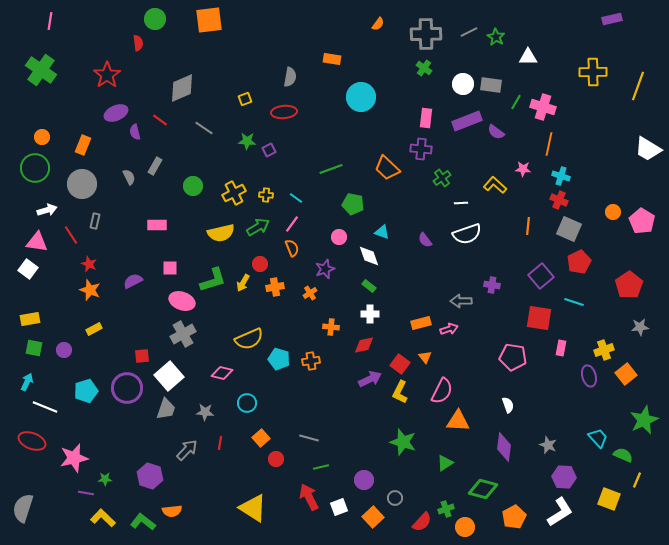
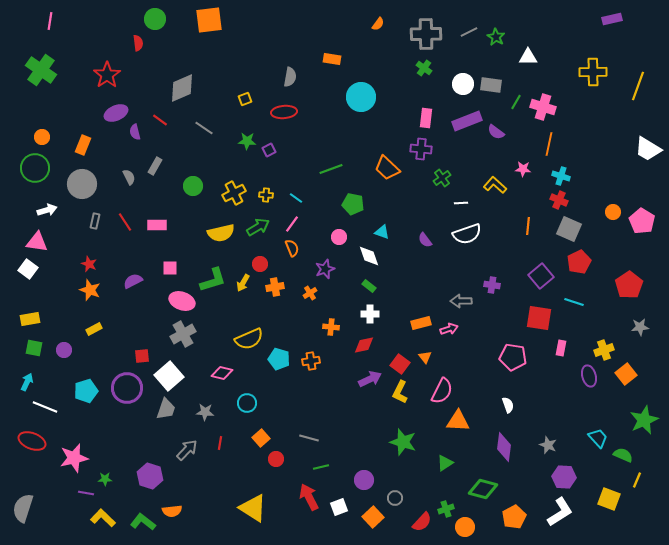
red line at (71, 235): moved 54 px right, 13 px up
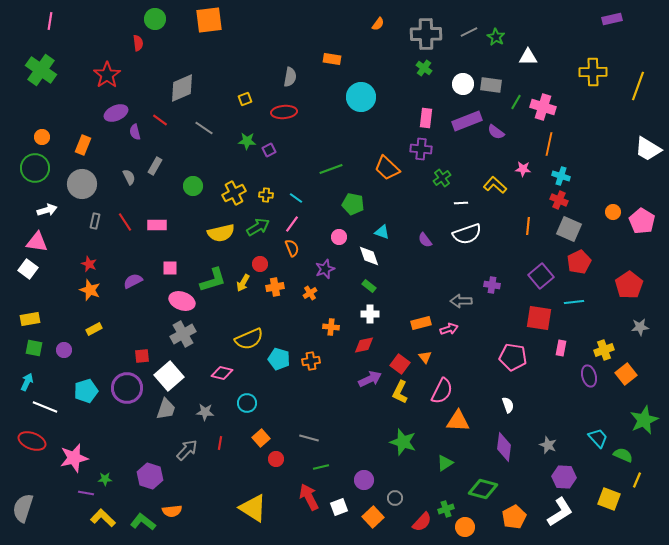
cyan line at (574, 302): rotated 24 degrees counterclockwise
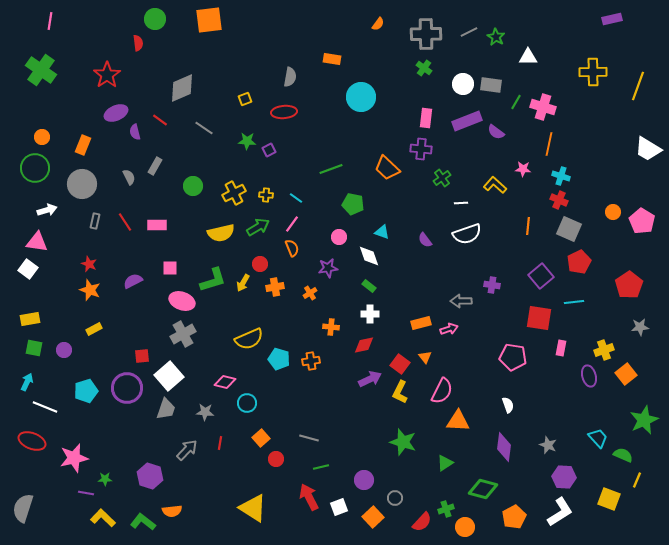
purple star at (325, 269): moved 3 px right, 1 px up; rotated 12 degrees clockwise
pink diamond at (222, 373): moved 3 px right, 9 px down
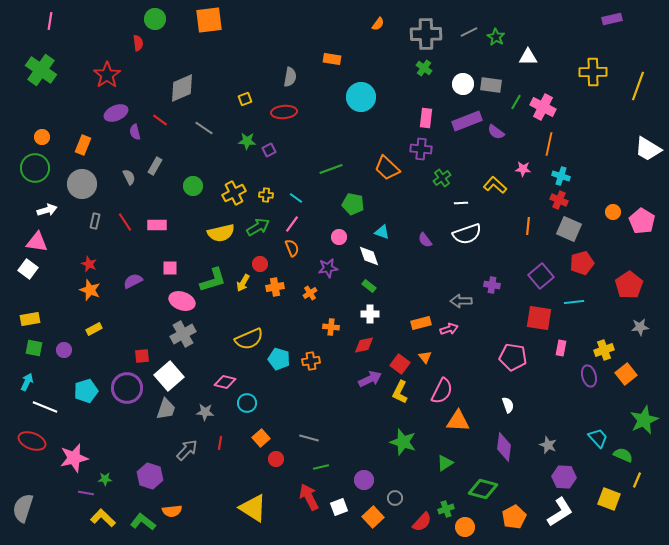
pink cross at (543, 107): rotated 10 degrees clockwise
red pentagon at (579, 262): moved 3 px right, 1 px down; rotated 10 degrees clockwise
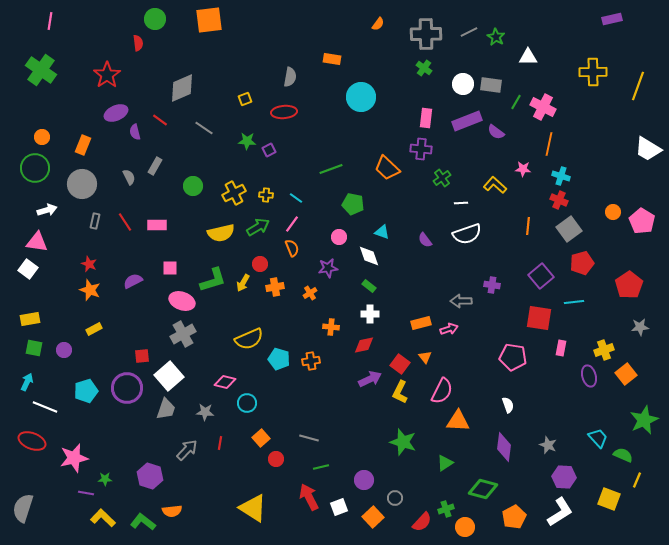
gray square at (569, 229): rotated 30 degrees clockwise
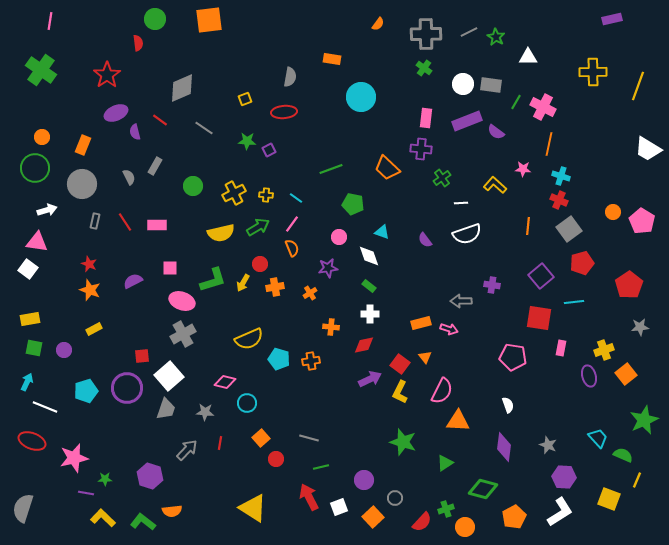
pink arrow at (449, 329): rotated 36 degrees clockwise
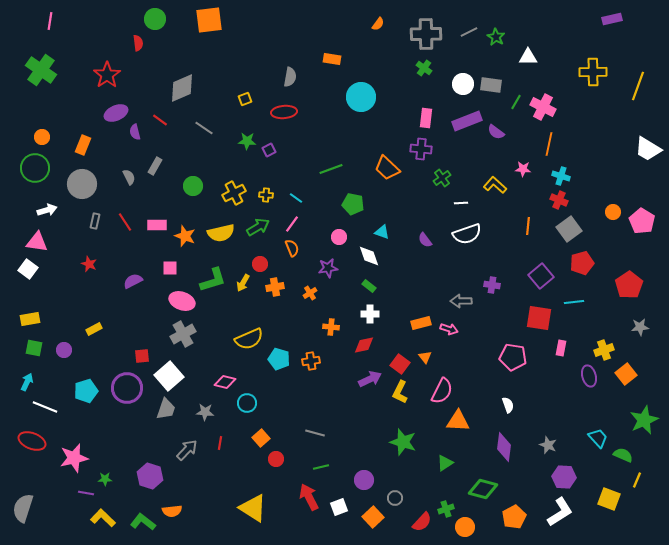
orange star at (90, 290): moved 95 px right, 54 px up
gray line at (309, 438): moved 6 px right, 5 px up
